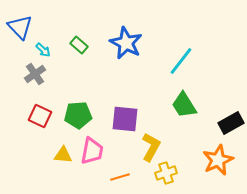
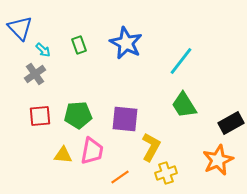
blue triangle: moved 1 px down
green rectangle: rotated 30 degrees clockwise
red square: rotated 30 degrees counterclockwise
orange line: rotated 18 degrees counterclockwise
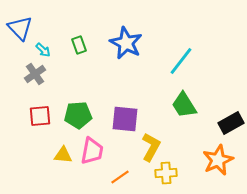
yellow cross: rotated 15 degrees clockwise
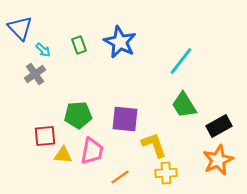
blue star: moved 6 px left, 1 px up
red square: moved 5 px right, 20 px down
black rectangle: moved 12 px left, 3 px down
yellow L-shape: moved 3 px right, 2 px up; rotated 48 degrees counterclockwise
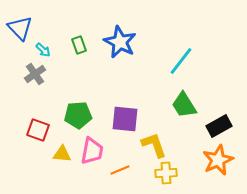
red square: moved 7 px left, 6 px up; rotated 25 degrees clockwise
yellow triangle: moved 1 px left, 1 px up
orange line: moved 7 px up; rotated 12 degrees clockwise
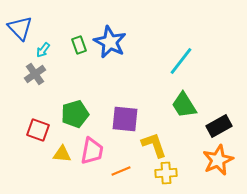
blue star: moved 10 px left
cyan arrow: rotated 84 degrees clockwise
green pentagon: moved 3 px left, 1 px up; rotated 12 degrees counterclockwise
orange line: moved 1 px right, 1 px down
